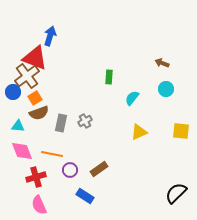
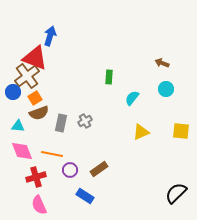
yellow triangle: moved 2 px right
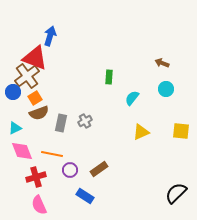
cyan triangle: moved 3 px left, 2 px down; rotated 32 degrees counterclockwise
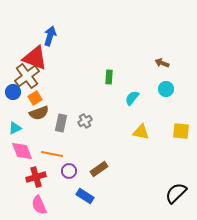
yellow triangle: rotated 36 degrees clockwise
purple circle: moved 1 px left, 1 px down
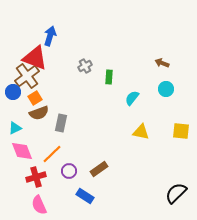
gray cross: moved 55 px up
orange line: rotated 55 degrees counterclockwise
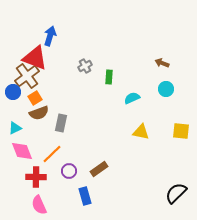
cyan semicircle: rotated 28 degrees clockwise
red cross: rotated 18 degrees clockwise
blue rectangle: rotated 42 degrees clockwise
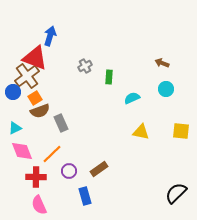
brown semicircle: moved 1 px right, 2 px up
gray rectangle: rotated 36 degrees counterclockwise
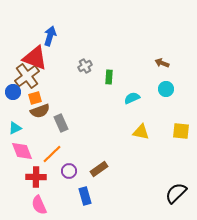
orange square: rotated 16 degrees clockwise
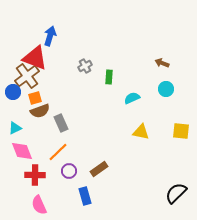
orange line: moved 6 px right, 2 px up
red cross: moved 1 px left, 2 px up
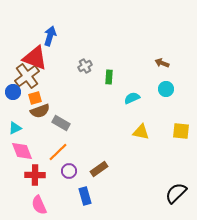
gray rectangle: rotated 36 degrees counterclockwise
